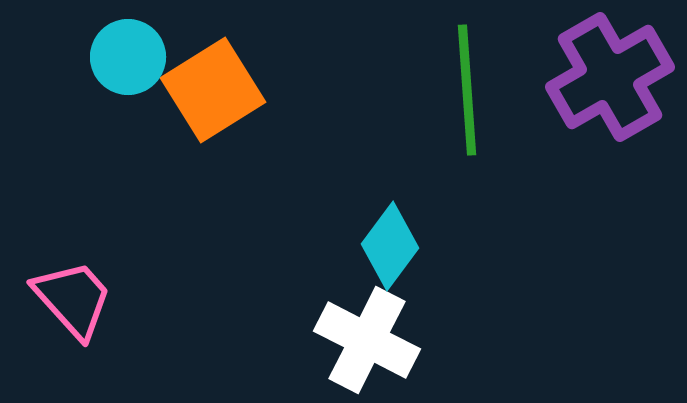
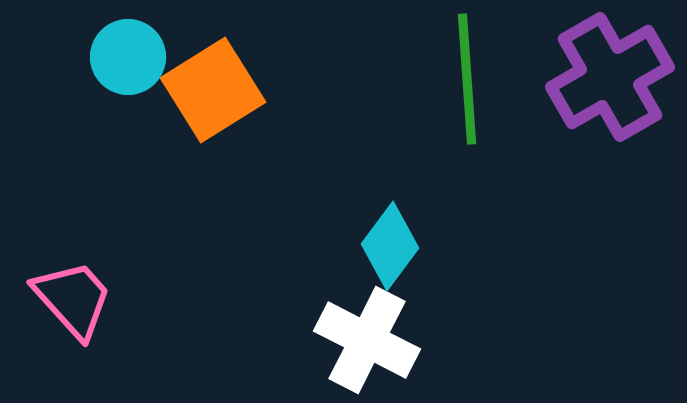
green line: moved 11 px up
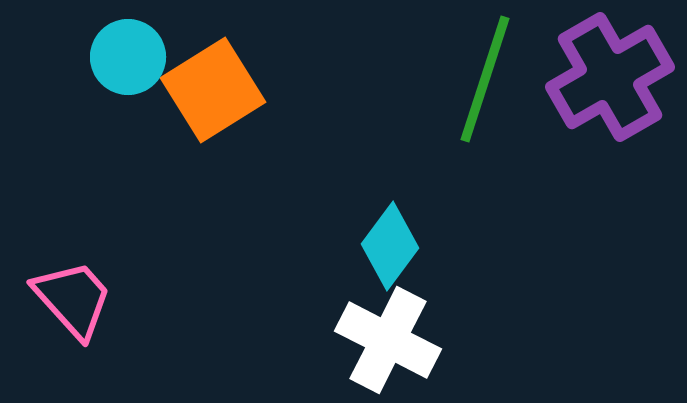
green line: moved 18 px right; rotated 22 degrees clockwise
white cross: moved 21 px right
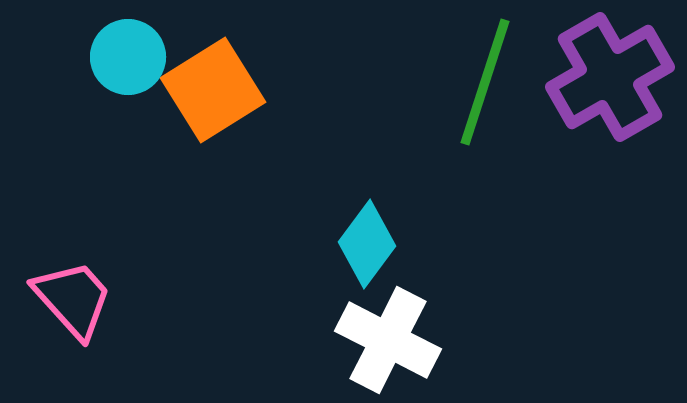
green line: moved 3 px down
cyan diamond: moved 23 px left, 2 px up
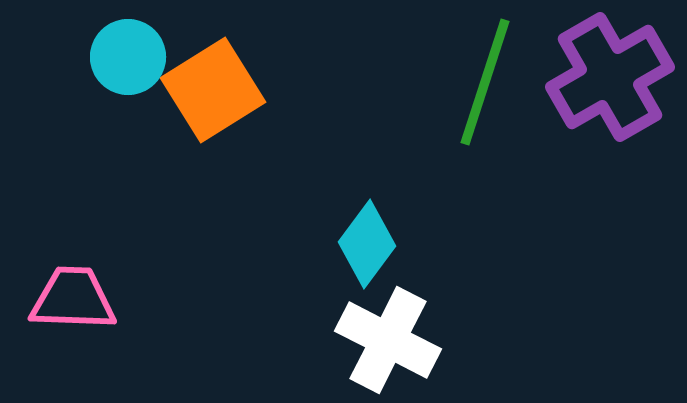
pink trapezoid: rotated 46 degrees counterclockwise
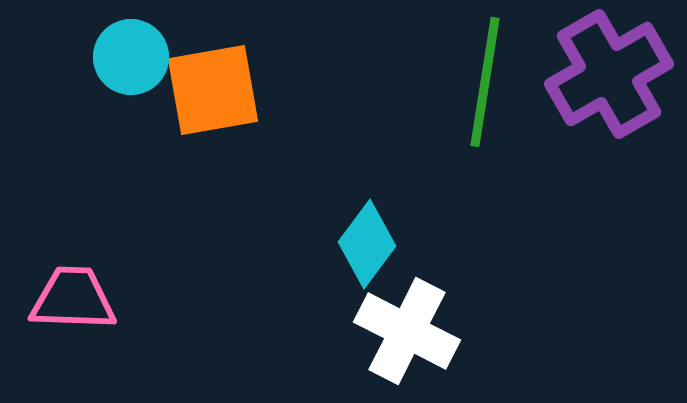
cyan circle: moved 3 px right
purple cross: moved 1 px left, 3 px up
green line: rotated 9 degrees counterclockwise
orange square: rotated 22 degrees clockwise
white cross: moved 19 px right, 9 px up
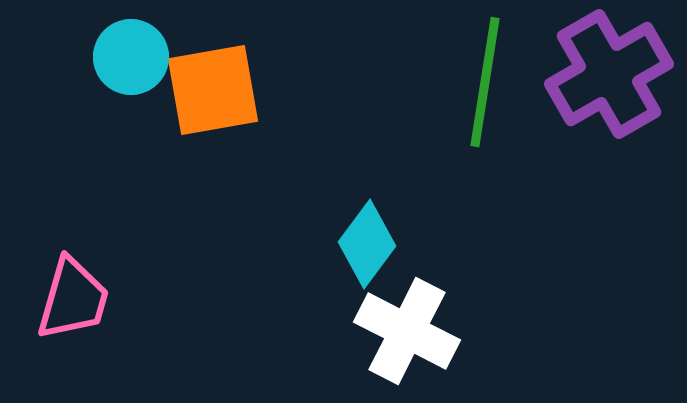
pink trapezoid: rotated 104 degrees clockwise
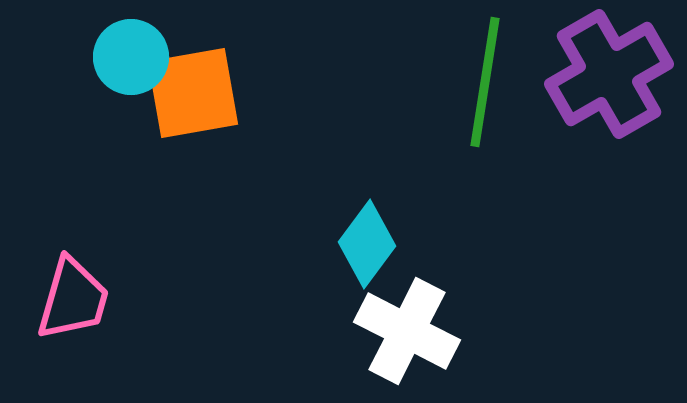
orange square: moved 20 px left, 3 px down
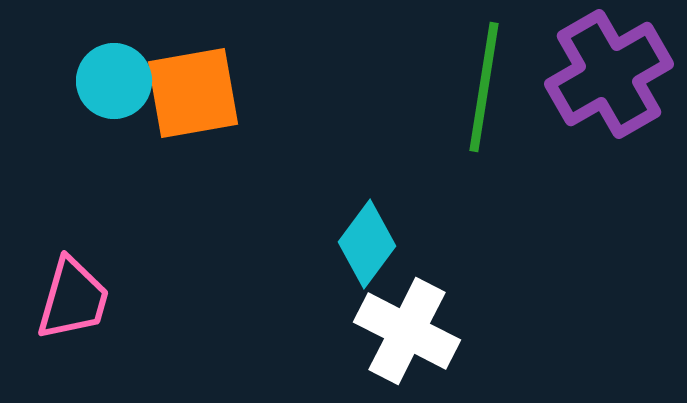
cyan circle: moved 17 px left, 24 px down
green line: moved 1 px left, 5 px down
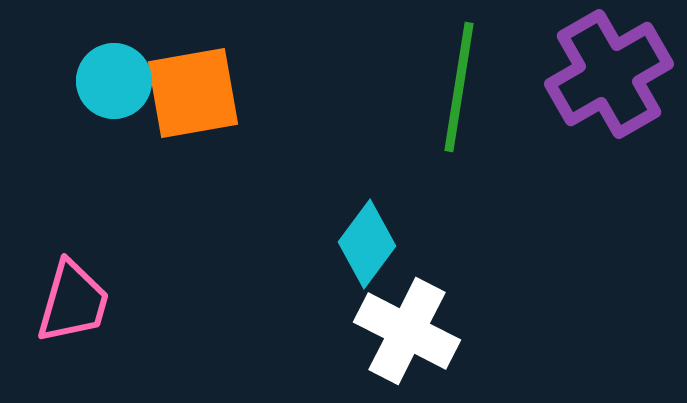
green line: moved 25 px left
pink trapezoid: moved 3 px down
